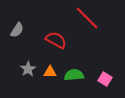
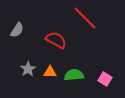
red line: moved 2 px left
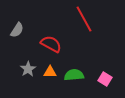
red line: moved 1 px left, 1 px down; rotated 16 degrees clockwise
red semicircle: moved 5 px left, 4 px down
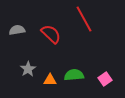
gray semicircle: rotated 133 degrees counterclockwise
red semicircle: moved 10 px up; rotated 15 degrees clockwise
orange triangle: moved 8 px down
pink square: rotated 24 degrees clockwise
